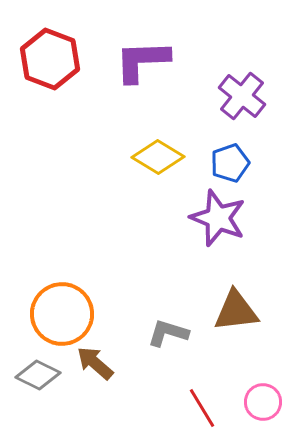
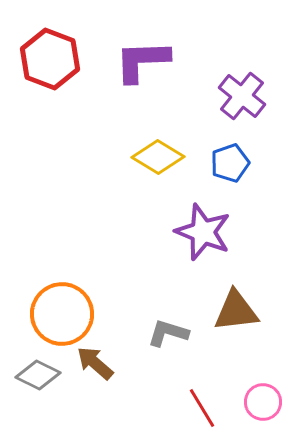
purple star: moved 15 px left, 14 px down
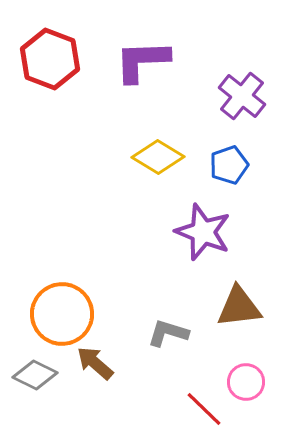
blue pentagon: moved 1 px left, 2 px down
brown triangle: moved 3 px right, 4 px up
gray diamond: moved 3 px left
pink circle: moved 17 px left, 20 px up
red line: moved 2 px right, 1 px down; rotated 15 degrees counterclockwise
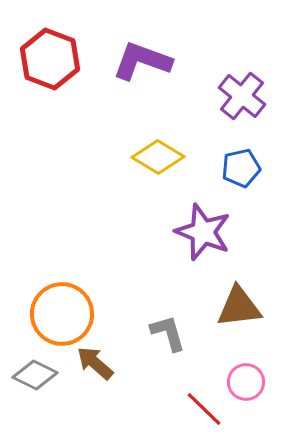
purple L-shape: rotated 22 degrees clockwise
blue pentagon: moved 12 px right, 3 px down; rotated 6 degrees clockwise
gray L-shape: rotated 57 degrees clockwise
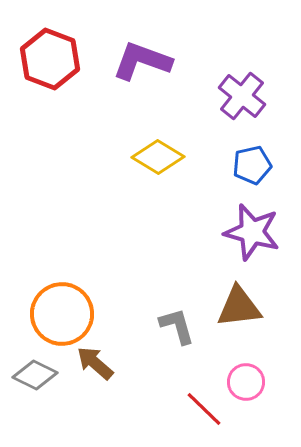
blue pentagon: moved 11 px right, 3 px up
purple star: moved 49 px right; rotated 6 degrees counterclockwise
gray L-shape: moved 9 px right, 7 px up
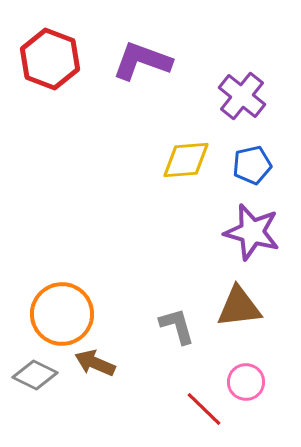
yellow diamond: moved 28 px right, 3 px down; rotated 36 degrees counterclockwise
brown arrow: rotated 18 degrees counterclockwise
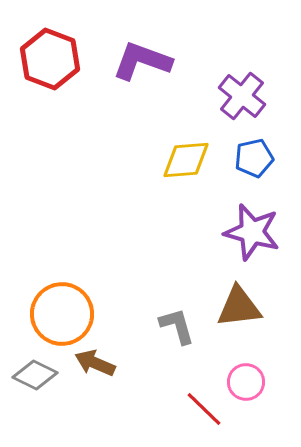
blue pentagon: moved 2 px right, 7 px up
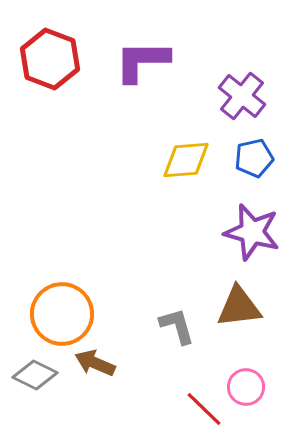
purple L-shape: rotated 20 degrees counterclockwise
pink circle: moved 5 px down
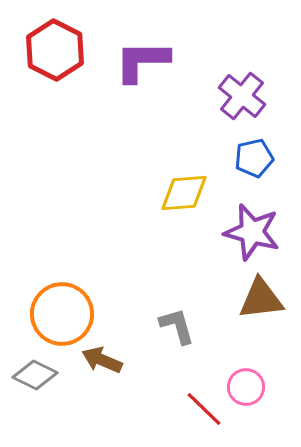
red hexagon: moved 5 px right, 9 px up; rotated 6 degrees clockwise
yellow diamond: moved 2 px left, 33 px down
brown triangle: moved 22 px right, 8 px up
brown arrow: moved 7 px right, 3 px up
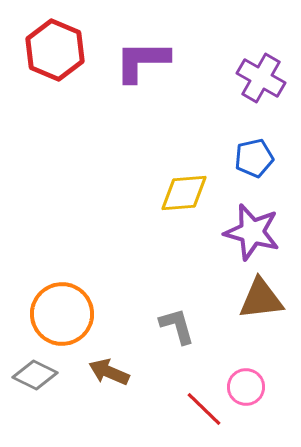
red hexagon: rotated 4 degrees counterclockwise
purple cross: moved 19 px right, 18 px up; rotated 9 degrees counterclockwise
brown arrow: moved 7 px right, 12 px down
